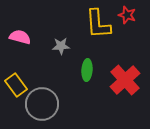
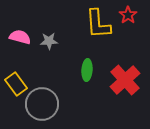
red star: moved 1 px right; rotated 18 degrees clockwise
gray star: moved 12 px left, 5 px up
yellow rectangle: moved 1 px up
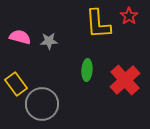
red star: moved 1 px right, 1 px down
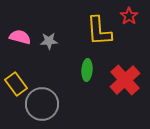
yellow L-shape: moved 1 px right, 7 px down
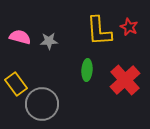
red star: moved 11 px down; rotated 12 degrees counterclockwise
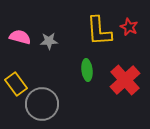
green ellipse: rotated 10 degrees counterclockwise
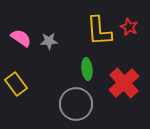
pink semicircle: moved 1 px right, 1 px down; rotated 20 degrees clockwise
green ellipse: moved 1 px up
red cross: moved 1 px left, 3 px down
gray circle: moved 34 px right
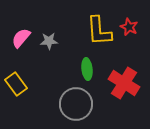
pink semicircle: rotated 85 degrees counterclockwise
red cross: rotated 16 degrees counterclockwise
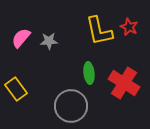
yellow L-shape: rotated 8 degrees counterclockwise
green ellipse: moved 2 px right, 4 px down
yellow rectangle: moved 5 px down
gray circle: moved 5 px left, 2 px down
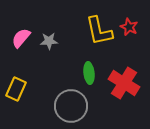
yellow rectangle: rotated 60 degrees clockwise
